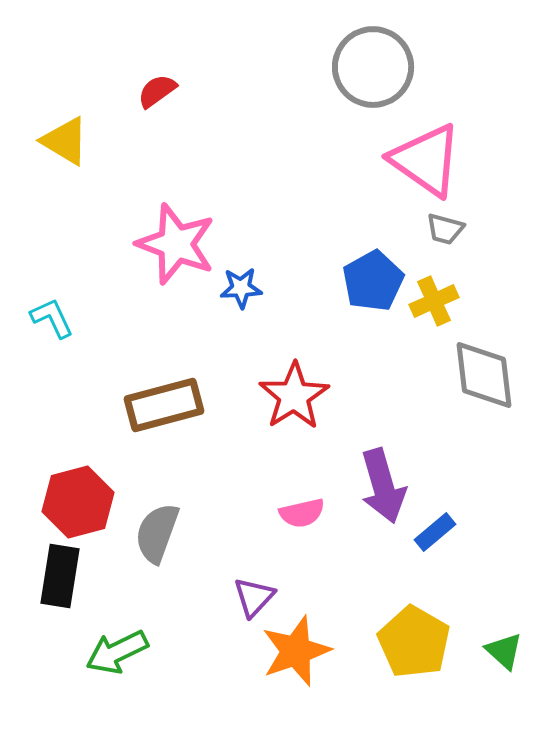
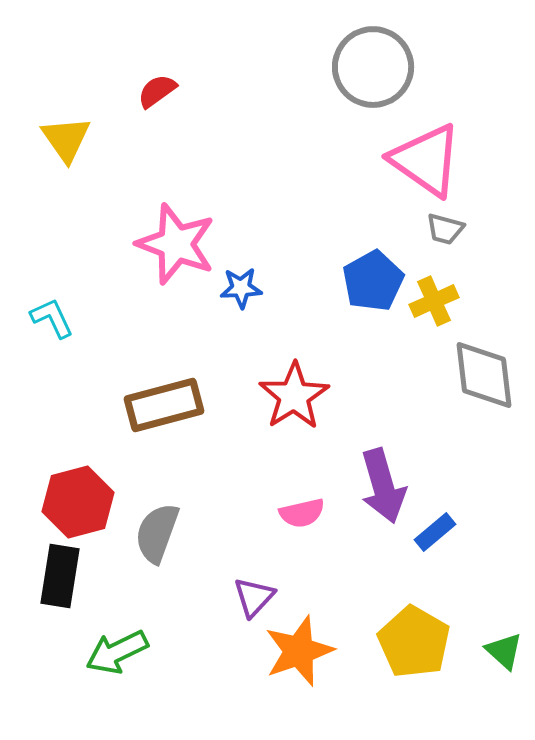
yellow triangle: moved 1 px right, 2 px up; rotated 24 degrees clockwise
orange star: moved 3 px right
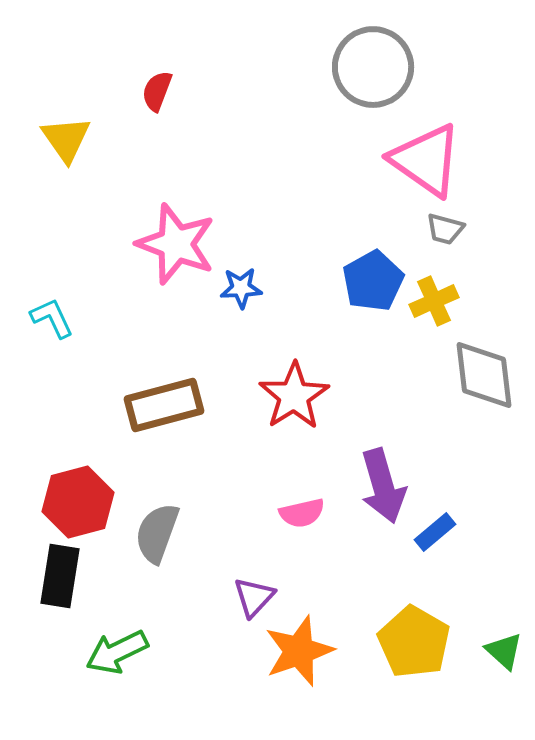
red semicircle: rotated 33 degrees counterclockwise
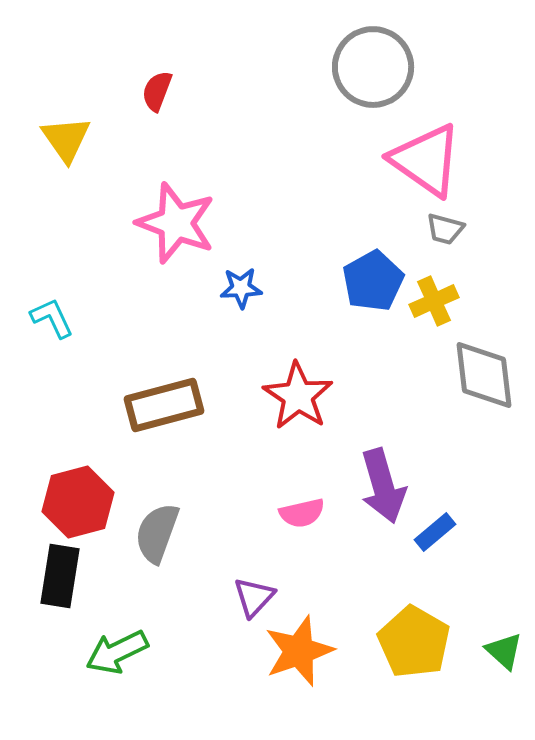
pink star: moved 21 px up
red star: moved 4 px right; rotated 6 degrees counterclockwise
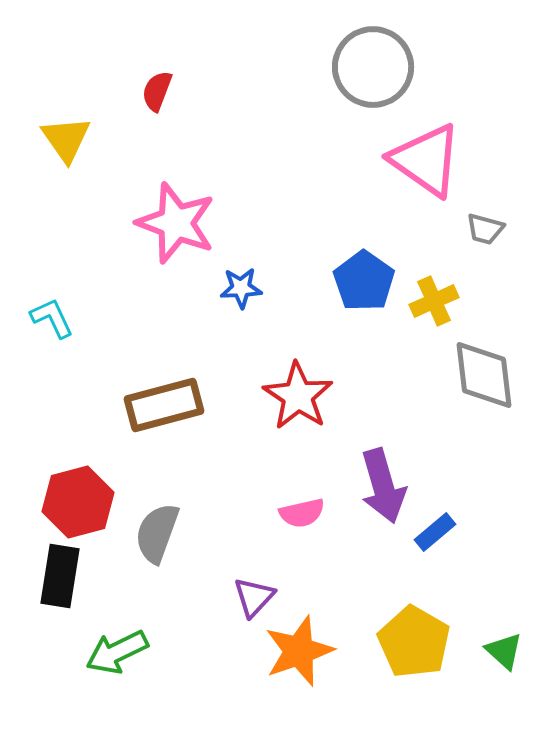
gray trapezoid: moved 40 px right
blue pentagon: moved 9 px left; rotated 8 degrees counterclockwise
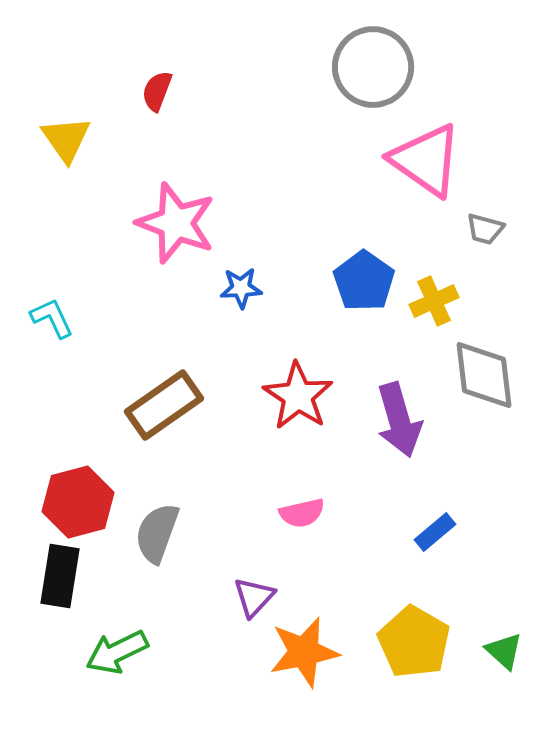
brown rectangle: rotated 20 degrees counterclockwise
purple arrow: moved 16 px right, 66 px up
orange star: moved 5 px right, 1 px down; rotated 8 degrees clockwise
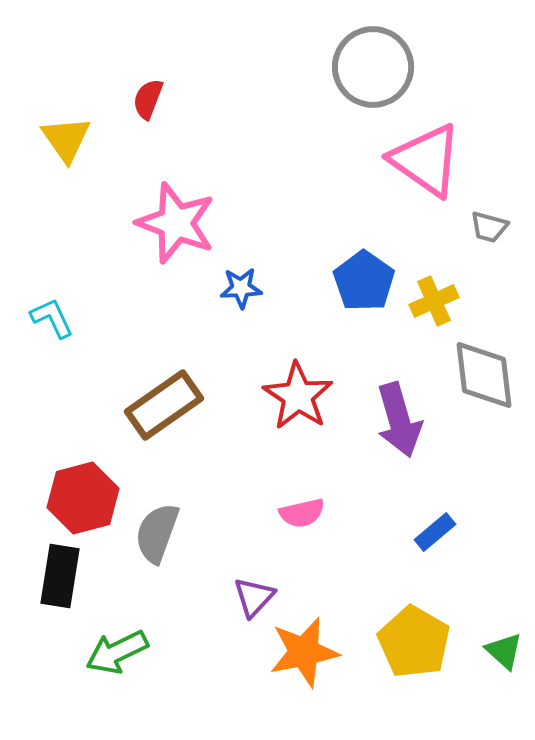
red semicircle: moved 9 px left, 8 px down
gray trapezoid: moved 4 px right, 2 px up
red hexagon: moved 5 px right, 4 px up
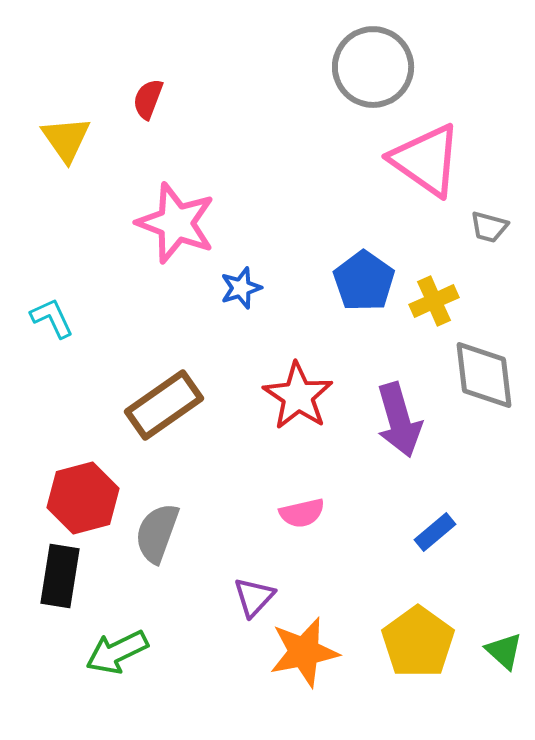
blue star: rotated 15 degrees counterclockwise
yellow pentagon: moved 4 px right; rotated 6 degrees clockwise
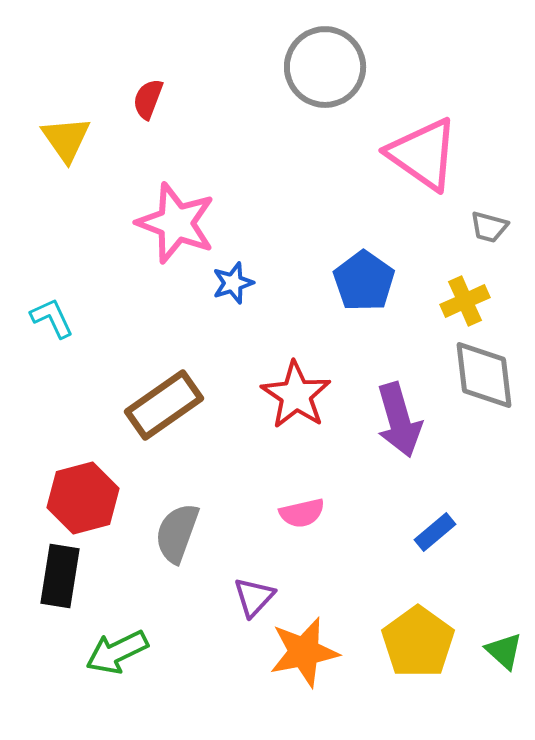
gray circle: moved 48 px left
pink triangle: moved 3 px left, 6 px up
blue star: moved 8 px left, 5 px up
yellow cross: moved 31 px right
red star: moved 2 px left, 1 px up
gray semicircle: moved 20 px right
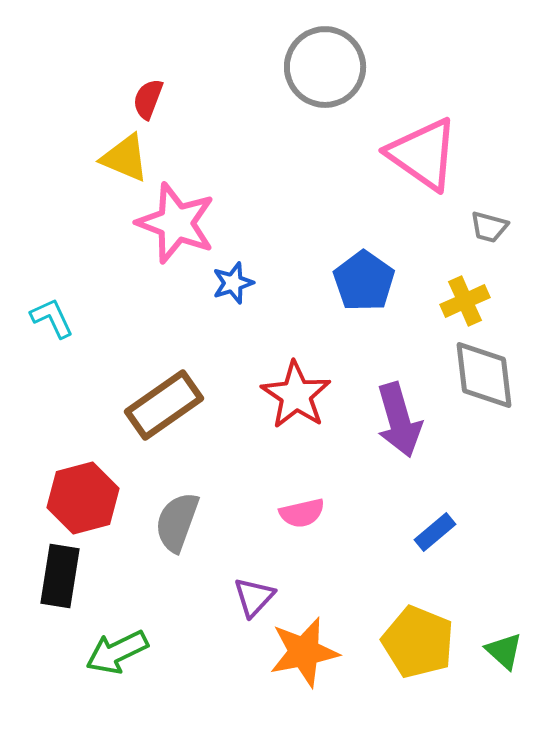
yellow triangle: moved 59 px right, 19 px down; rotated 32 degrees counterclockwise
gray semicircle: moved 11 px up
yellow pentagon: rotated 14 degrees counterclockwise
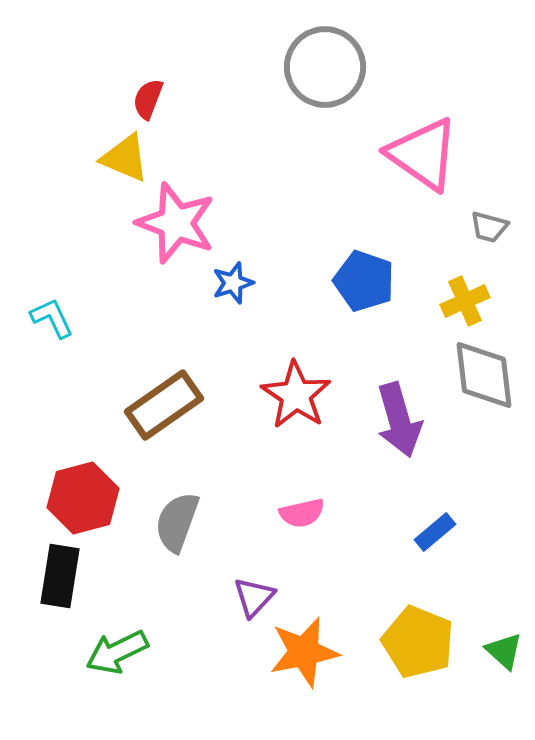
blue pentagon: rotated 16 degrees counterclockwise
